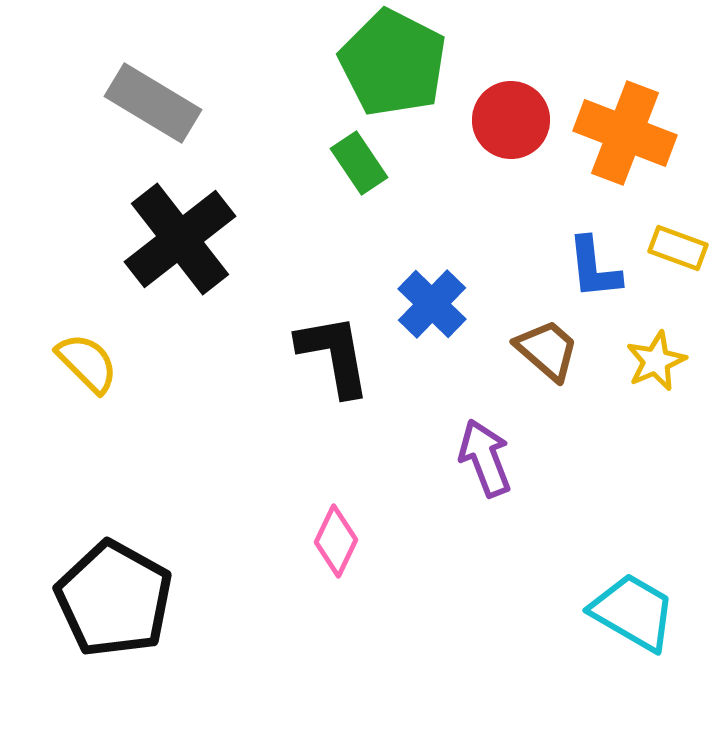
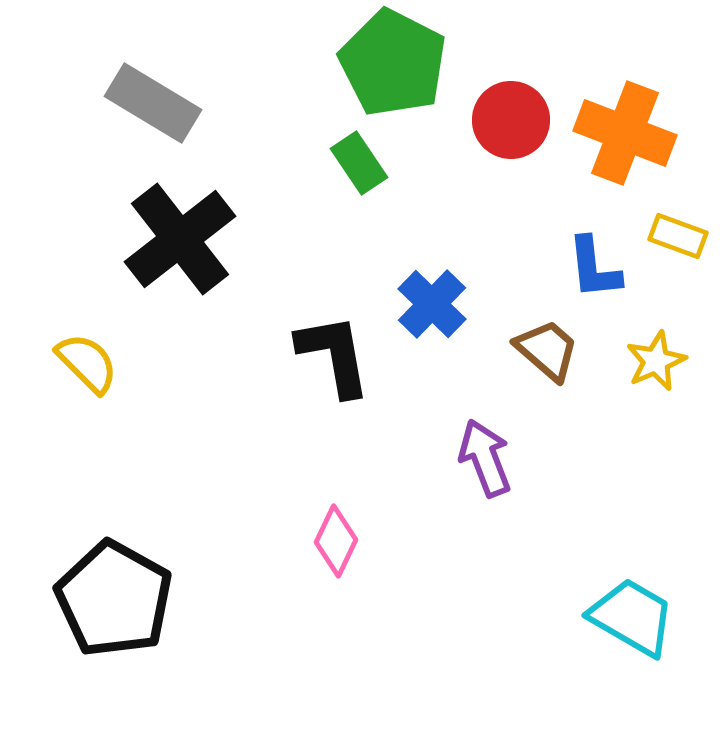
yellow rectangle: moved 12 px up
cyan trapezoid: moved 1 px left, 5 px down
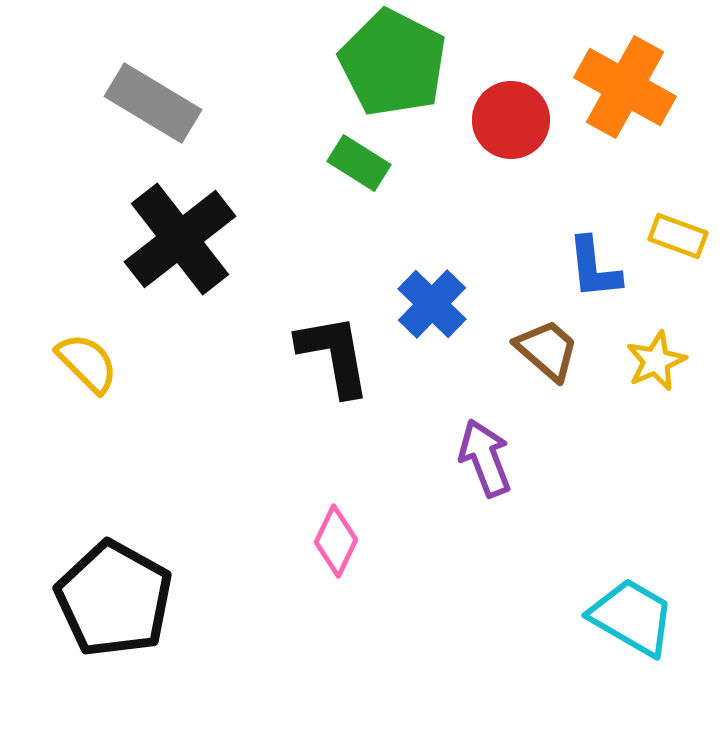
orange cross: moved 46 px up; rotated 8 degrees clockwise
green rectangle: rotated 24 degrees counterclockwise
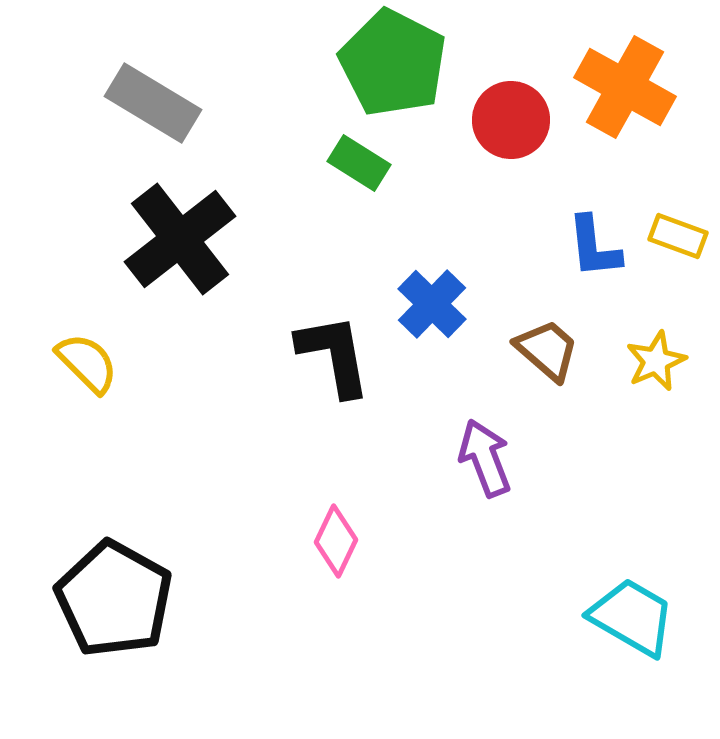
blue L-shape: moved 21 px up
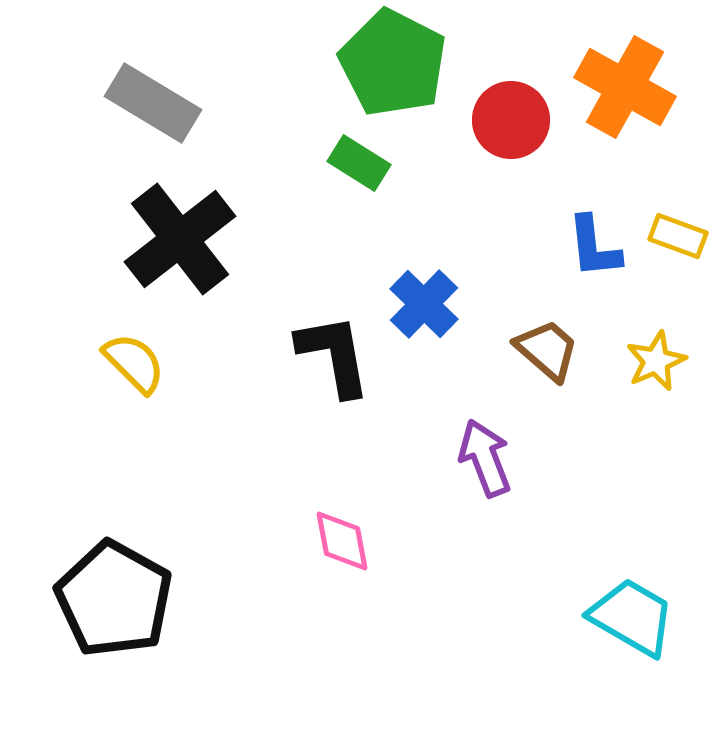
blue cross: moved 8 px left
yellow semicircle: moved 47 px right
pink diamond: moved 6 px right; rotated 36 degrees counterclockwise
